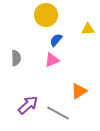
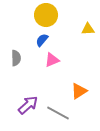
blue semicircle: moved 14 px left
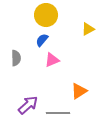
yellow triangle: rotated 24 degrees counterclockwise
gray line: rotated 30 degrees counterclockwise
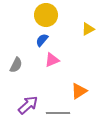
gray semicircle: moved 7 px down; rotated 28 degrees clockwise
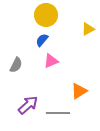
pink triangle: moved 1 px left, 1 px down
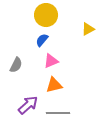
orange triangle: moved 25 px left, 6 px up; rotated 18 degrees clockwise
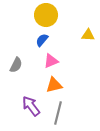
yellow triangle: moved 6 px down; rotated 32 degrees clockwise
purple arrow: moved 3 px right, 1 px down; rotated 85 degrees counterclockwise
gray line: rotated 75 degrees counterclockwise
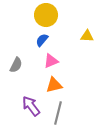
yellow triangle: moved 1 px left, 1 px down
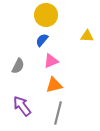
gray semicircle: moved 2 px right, 1 px down
purple arrow: moved 9 px left
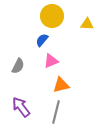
yellow circle: moved 6 px right, 1 px down
yellow triangle: moved 12 px up
orange triangle: moved 7 px right
purple arrow: moved 1 px left, 1 px down
gray line: moved 2 px left, 1 px up
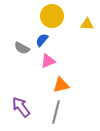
pink triangle: moved 3 px left
gray semicircle: moved 4 px right, 18 px up; rotated 91 degrees clockwise
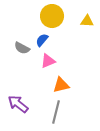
yellow triangle: moved 3 px up
purple arrow: moved 3 px left, 3 px up; rotated 15 degrees counterclockwise
